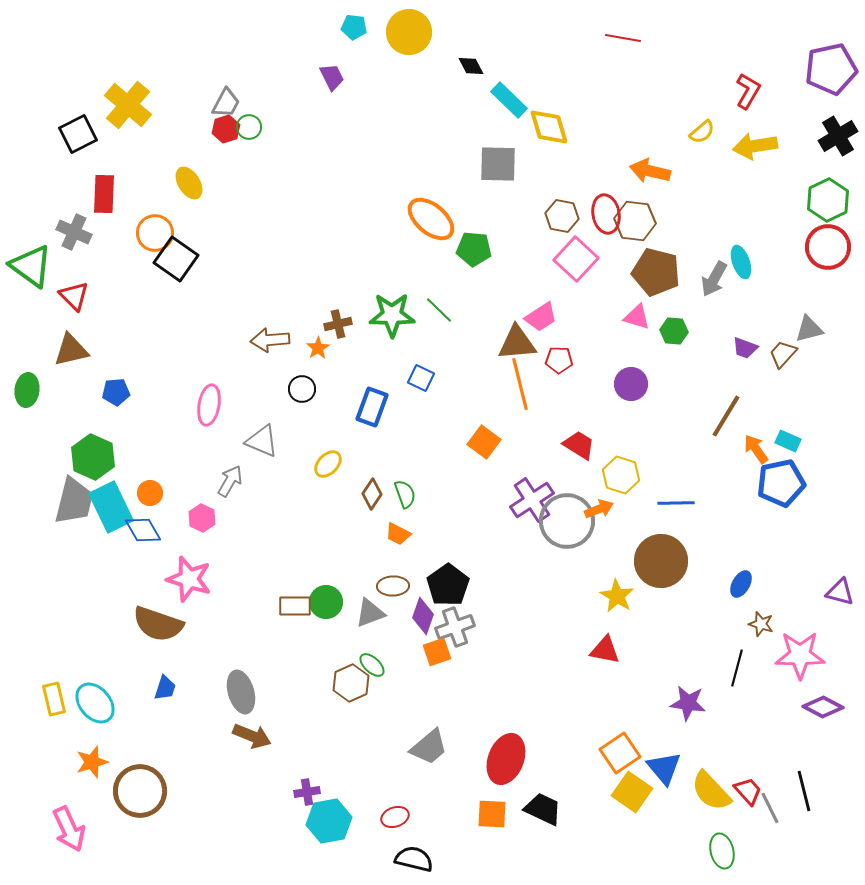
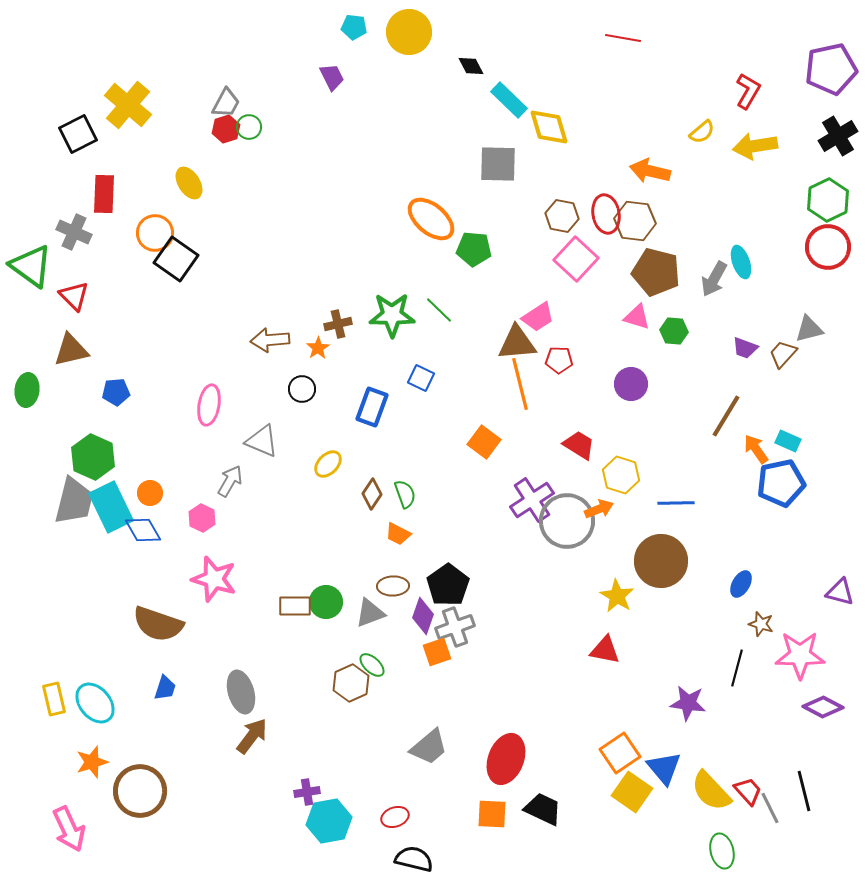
pink trapezoid at (541, 317): moved 3 px left
pink star at (189, 579): moved 25 px right
brown arrow at (252, 736): rotated 75 degrees counterclockwise
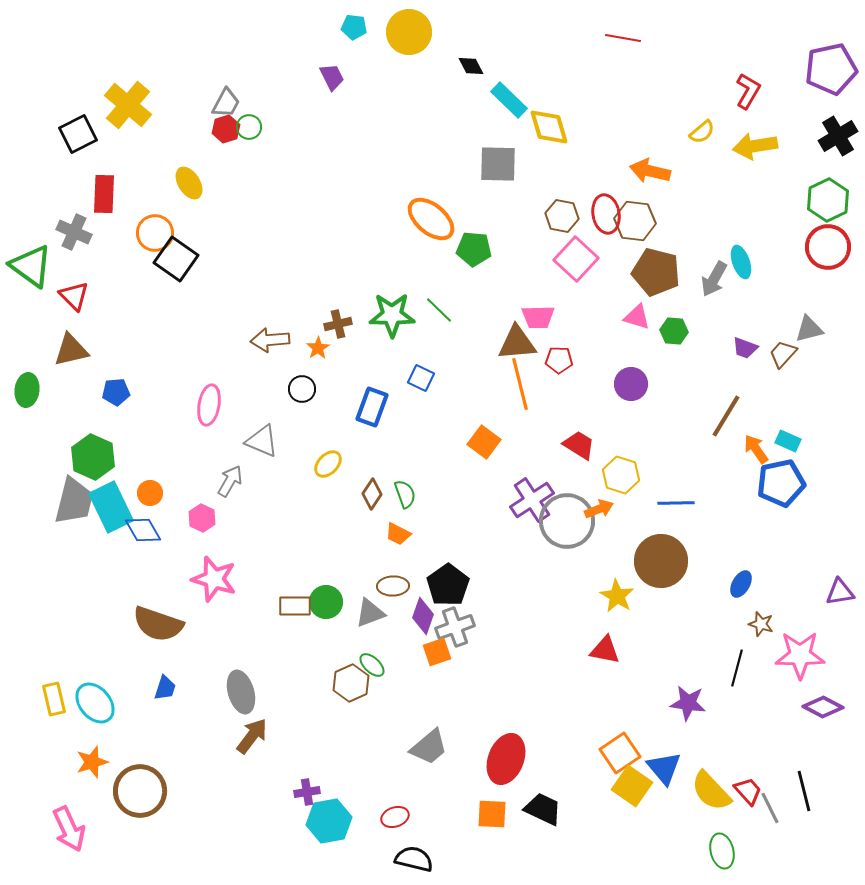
pink trapezoid at (538, 317): rotated 32 degrees clockwise
purple triangle at (840, 592): rotated 24 degrees counterclockwise
yellow square at (632, 792): moved 6 px up
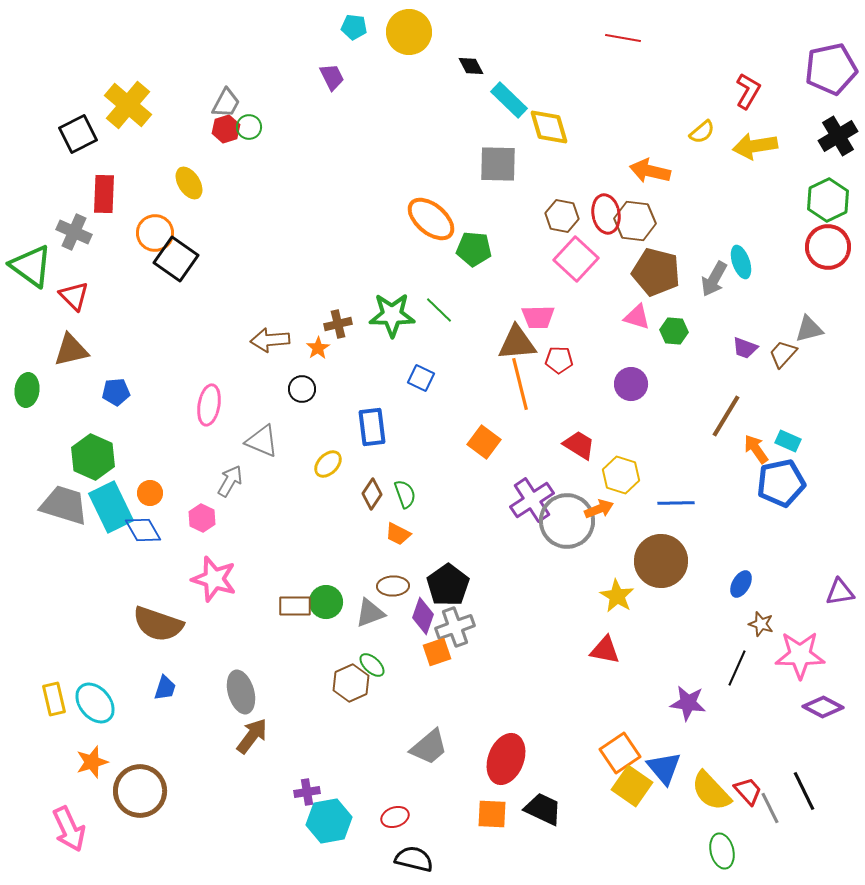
blue rectangle at (372, 407): moved 20 px down; rotated 27 degrees counterclockwise
gray trapezoid at (74, 501): moved 10 px left, 4 px down; rotated 87 degrees counterclockwise
black line at (737, 668): rotated 9 degrees clockwise
black line at (804, 791): rotated 12 degrees counterclockwise
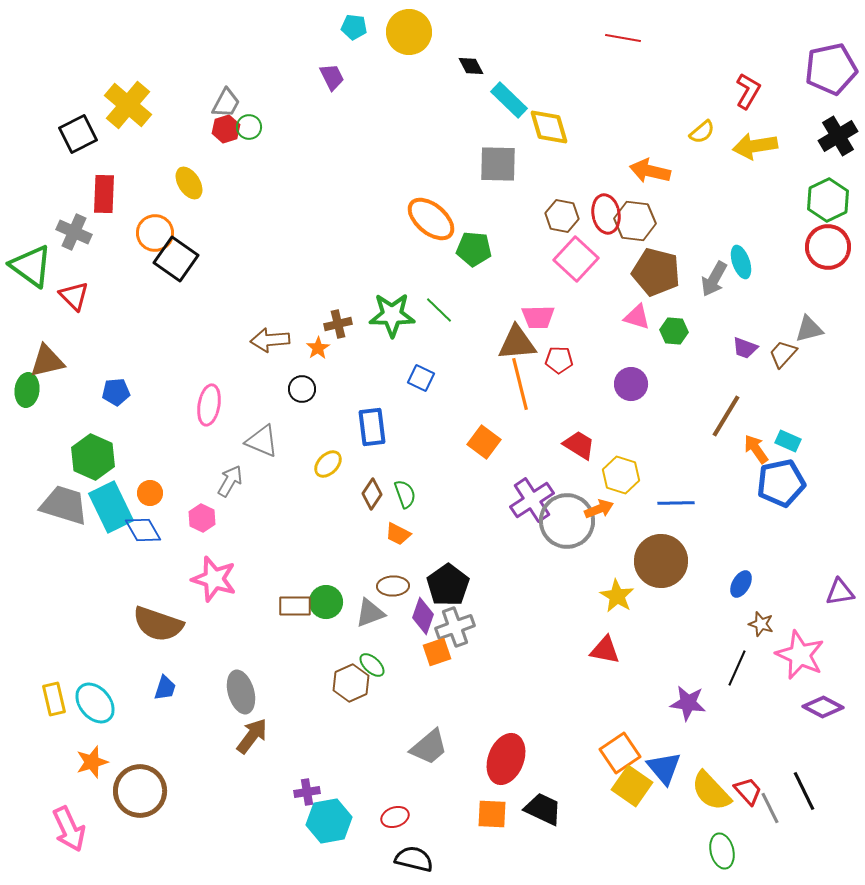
brown triangle at (71, 350): moved 24 px left, 11 px down
pink star at (800, 655): rotated 24 degrees clockwise
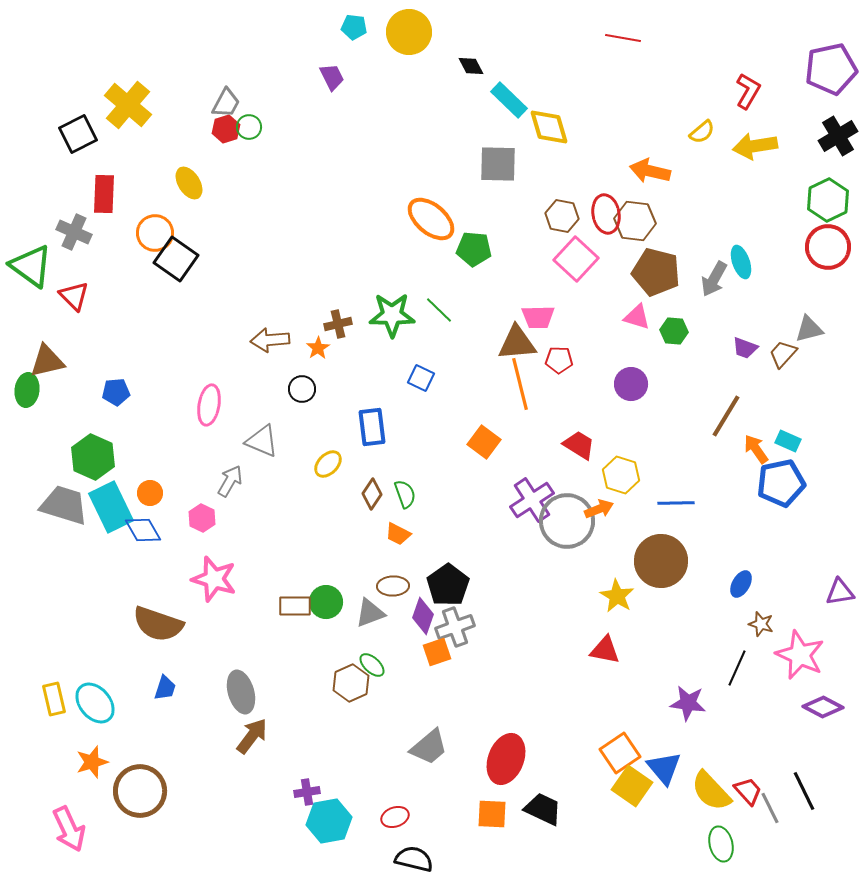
green ellipse at (722, 851): moved 1 px left, 7 px up
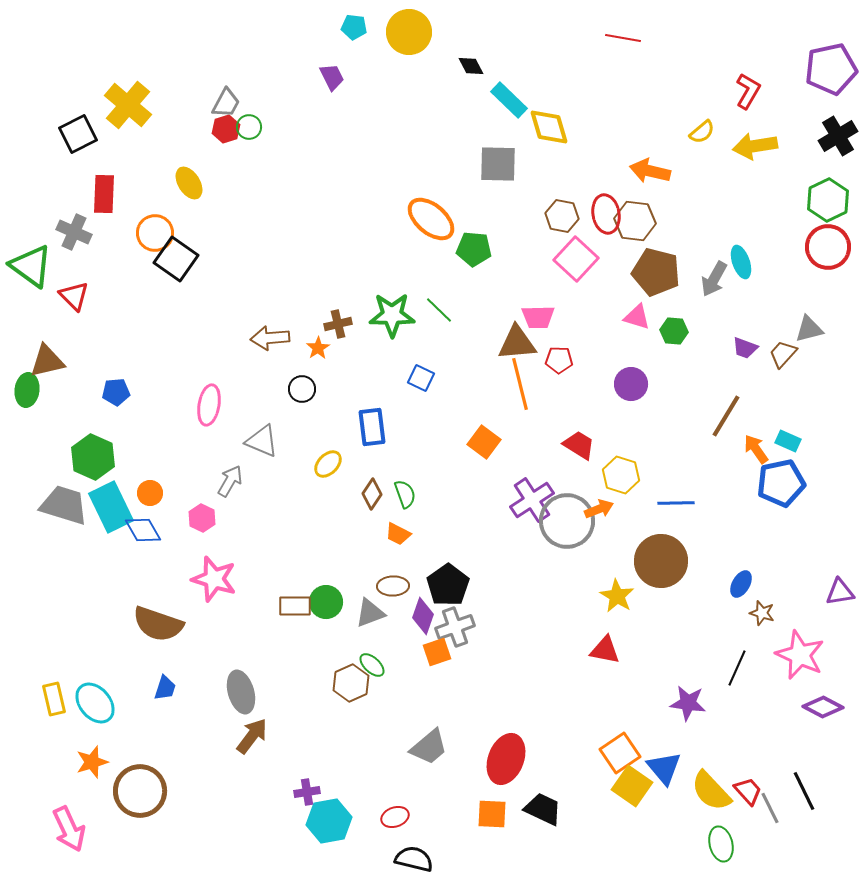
brown arrow at (270, 340): moved 2 px up
brown star at (761, 624): moved 1 px right, 11 px up
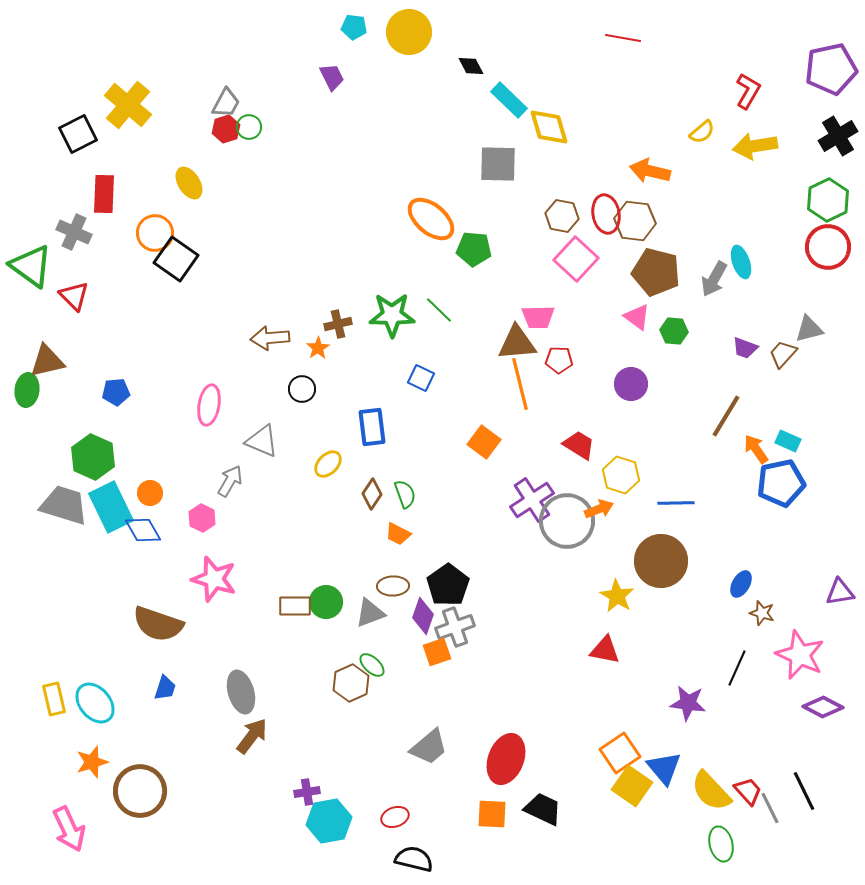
pink triangle at (637, 317): rotated 20 degrees clockwise
